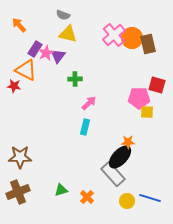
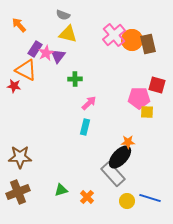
orange circle: moved 2 px down
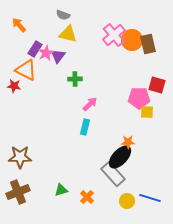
pink arrow: moved 1 px right, 1 px down
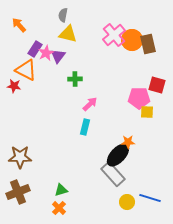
gray semicircle: rotated 80 degrees clockwise
black ellipse: moved 2 px left, 2 px up
orange cross: moved 28 px left, 11 px down
yellow circle: moved 1 px down
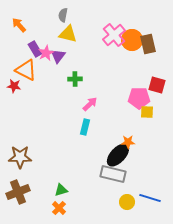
purple rectangle: rotated 63 degrees counterclockwise
gray rectangle: rotated 35 degrees counterclockwise
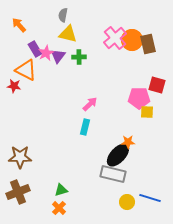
pink cross: moved 1 px right, 3 px down
green cross: moved 4 px right, 22 px up
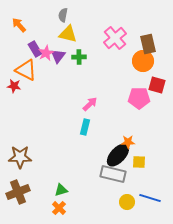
orange circle: moved 11 px right, 21 px down
yellow square: moved 8 px left, 50 px down
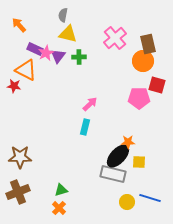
purple rectangle: rotated 35 degrees counterclockwise
black ellipse: moved 1 px down
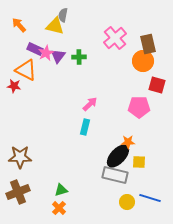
yellow triangle: moved 13 px left, 8 px up
pink pentagon: moved 9 px down
gray rectangle: moved 2 px right, 1 px down
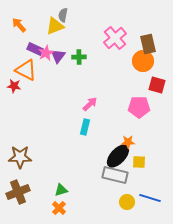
yellow triangle: rotated 36 degrees counterclockwise
